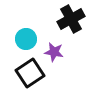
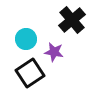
black cross: moved 1 px right, 1 px down; rotated 12 degrees counterclockwise
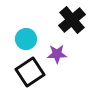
purple star: moved 3 px right, 2 px down; rotated 12 degrees counterclockwise
black square: moved 1 px up
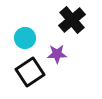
cyan circle: moved 1 px left, 1 px up
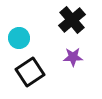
cyan circle: moved 6 px left
purple star: moved 16 px right, 3 px down
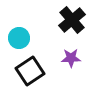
purple star: moved 2 px left, 1 px down
black square: moved 1 px up
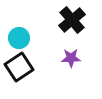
black square: moved 11 px left, 4 px up
